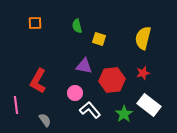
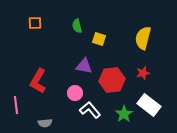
gray semicircle: moved 3 px down; rotated 120 degrees clockwise
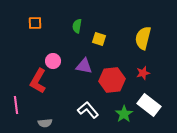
green semicircle: rotated 24 degrees clockwise
pink circle: moved 22 px left, 32 px up
white L-shape: moved 2 px left
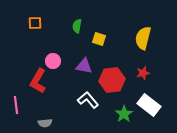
white L-shape: moved 10 px up
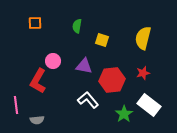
yellow square: moved 3 px right, 1 px down
gray semicircle: moved 8 px left, 3 px up
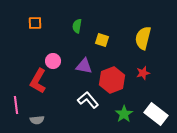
red hexagon: rotated 15 degrees counterclockwise
white rectangle: moved 7 px right, 9 px down
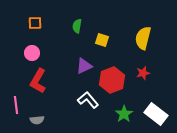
pink circle: moved 21 px left, 8 px up
purple triangle: rotated 36 degrees counterclockwise
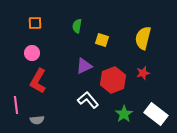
red hexagon: moved 1 px right
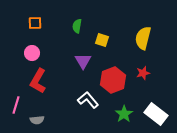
purple triangle: moved 1 px left, 5 px up; rotated 36 degrees counterclockwise
pink line: rotated 24 degrees clockwise
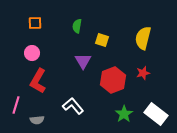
white L-shape: moved 15 px left, 6 px down
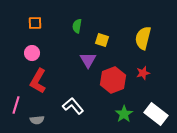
purple triangle: moved 5 px right, 1 px up
